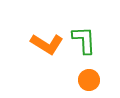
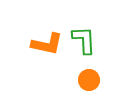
orange L-shape: rotated 20 degrees counterclockwise
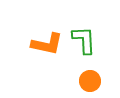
orange circle: moved 1 px right, 1 px down
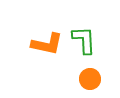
orange circle: moved 2 px up
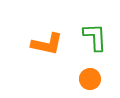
green L-shape: moved 11 px right, 3 px up
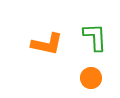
orange circle: moved 1 px right, 1 px up
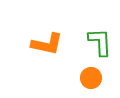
green L-shape: moved 5 px right, 5 px down
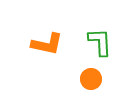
orange circle: moved 1 px down
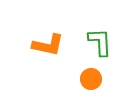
orange L-shape: moved 1 px right, 1 px down
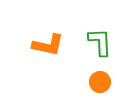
orange circle: moved 9 px right, 3 px down
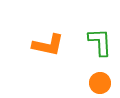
orange circle: moved 1 px down
